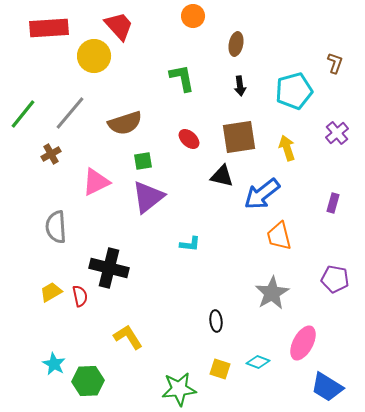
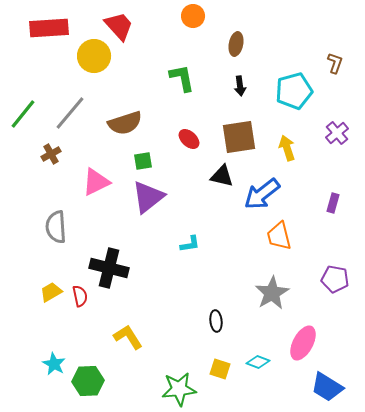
cyan L-shape: rotated 15 degrees counterclockwise
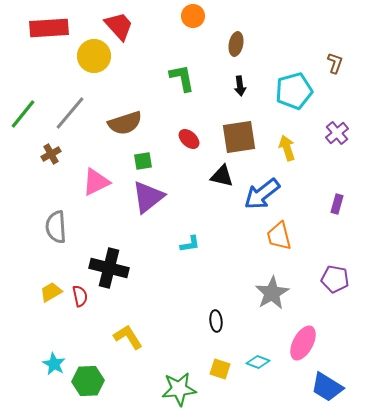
purple rectangle: moved 4 px right, 1 px down
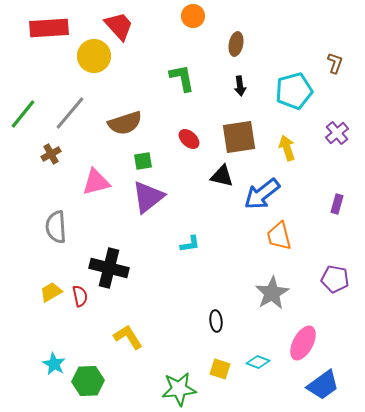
pink triangle: rotated 12 degrees clockwise
blue trapezoid: moved 4 px left, 2 px up; rotated 68 degrees counterclockwise
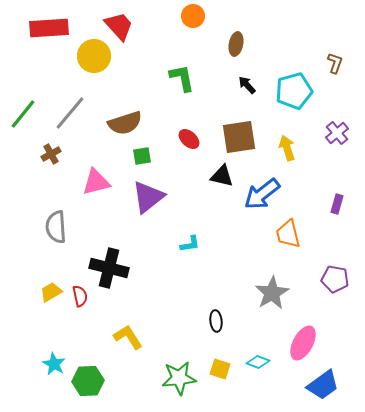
black arrow: moved 7 px right, 1 px up; rotated 144 degrees clockwise
green square: moved 1 px left, 5 px up
orange trapezoid: moved 9 px right, 2 px up
green star: moved 11 px up
